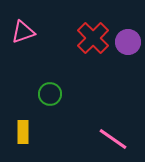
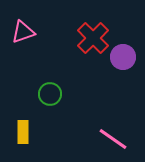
purple circle: moved 5 px left, 15 px down
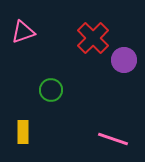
purple circle: moved 1 px right, 3 px down
green circle: moved 1 px right, 4 px up
pink line: rotated 16 degrees counterclockwise
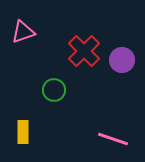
red cross: moved 9 px left, 13 px down
purple circle: moved 2 px left
green circle: moved 3 px right
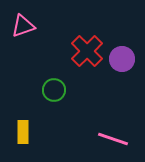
pink triangle: moved 6 px up
red cross: moved 3 px right
purple circle: moved 1 px up
